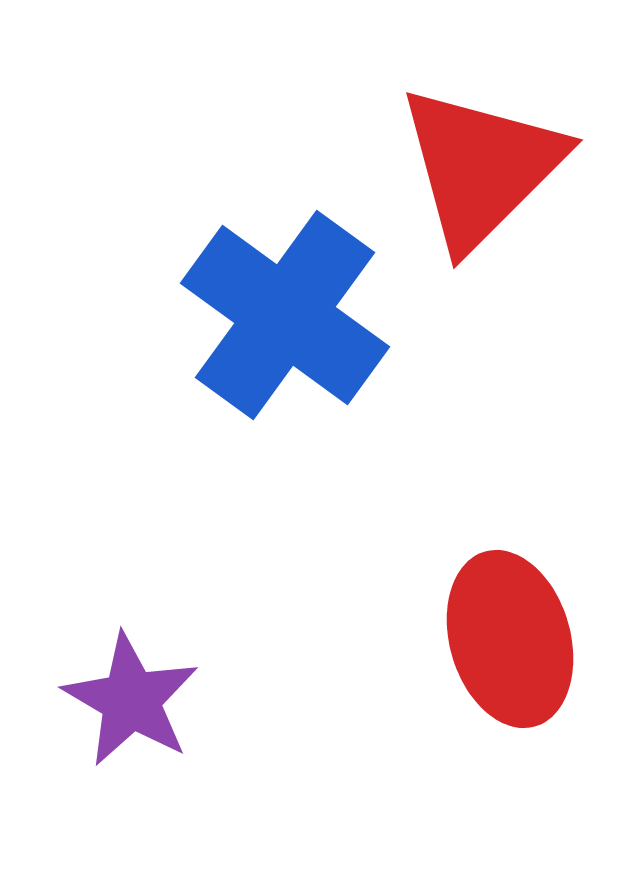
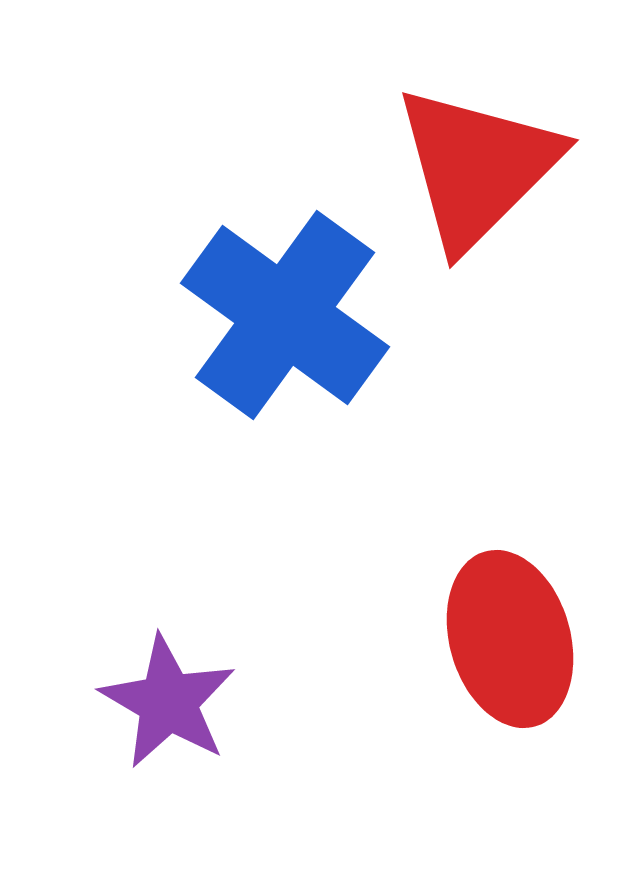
red triangle: moved 4 px left
purple star: moved 37 px right, 2 px down
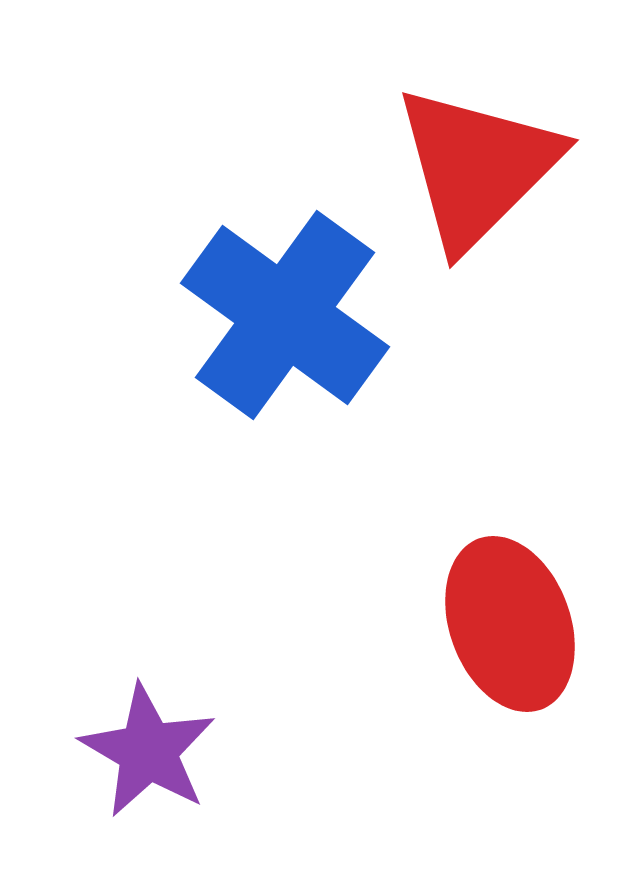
red ellipse: moved 15 px up; rotated 4 degrees counterclockwise
purple star: moved 20 px left, 49 px down
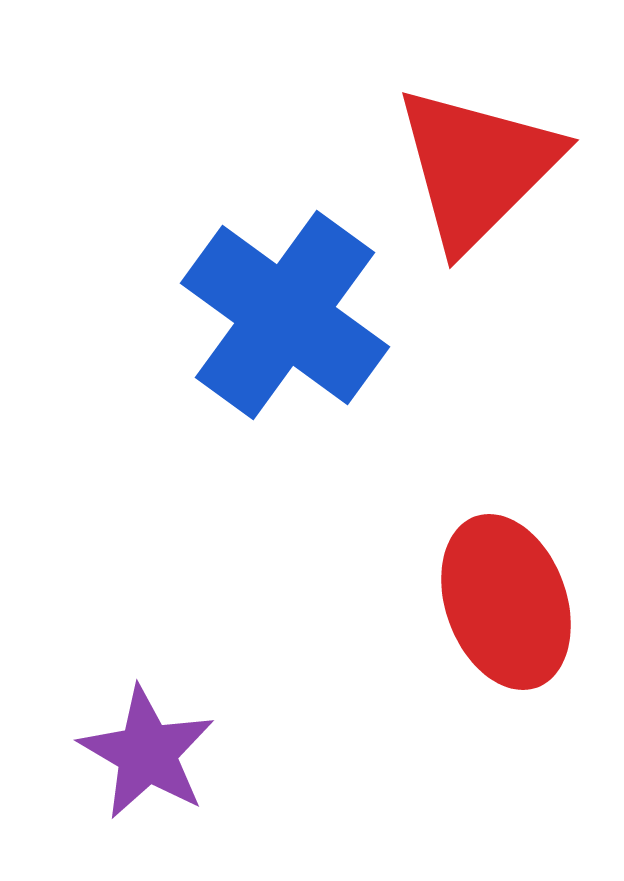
red ellipse: moved 4 px left, 22 px up
purple star: moved 1 px left, 2 px down
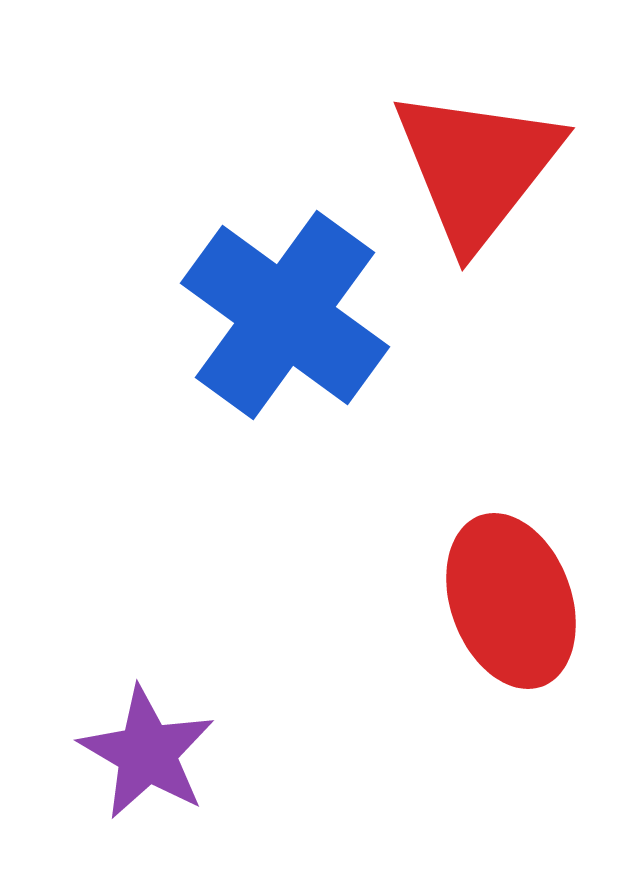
red triangle: rotated 7 degrees counterclockwise
red ellipse: moved 5 px right, 1 px up
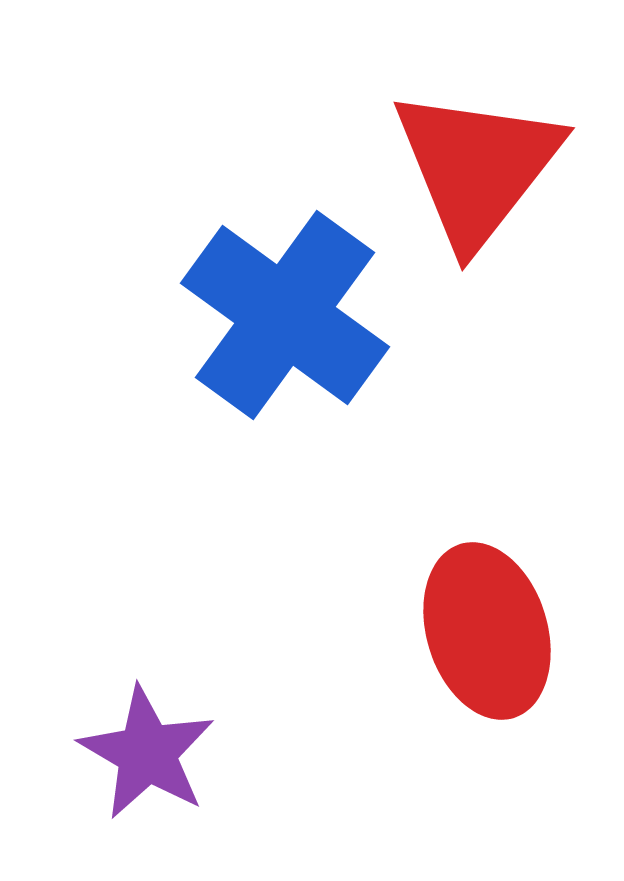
red ellipse: moved 24 px left, 30 px down; rotated 3 degrees clockwise
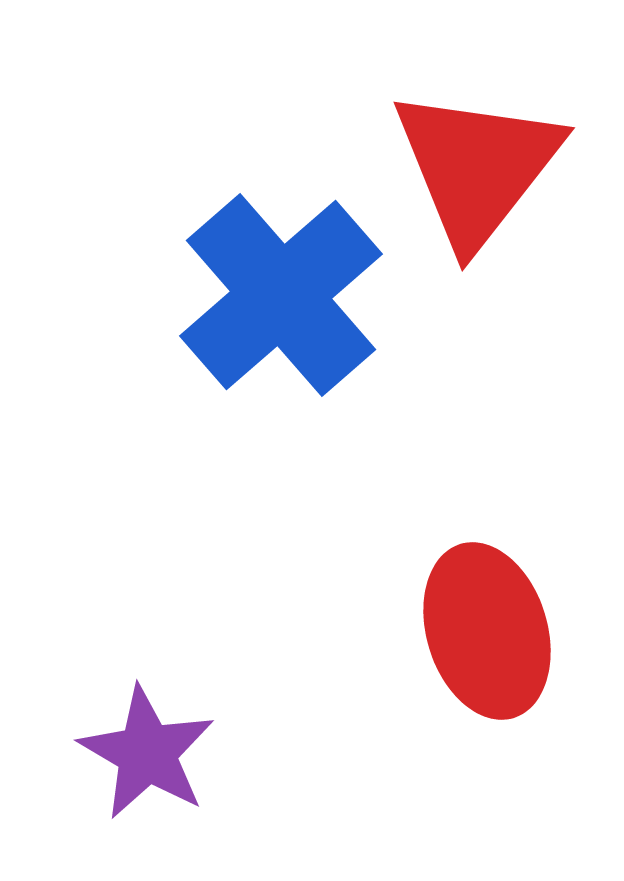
blue cross: moved 4 px left, 20 px up; rotated 13 degrees clockwise
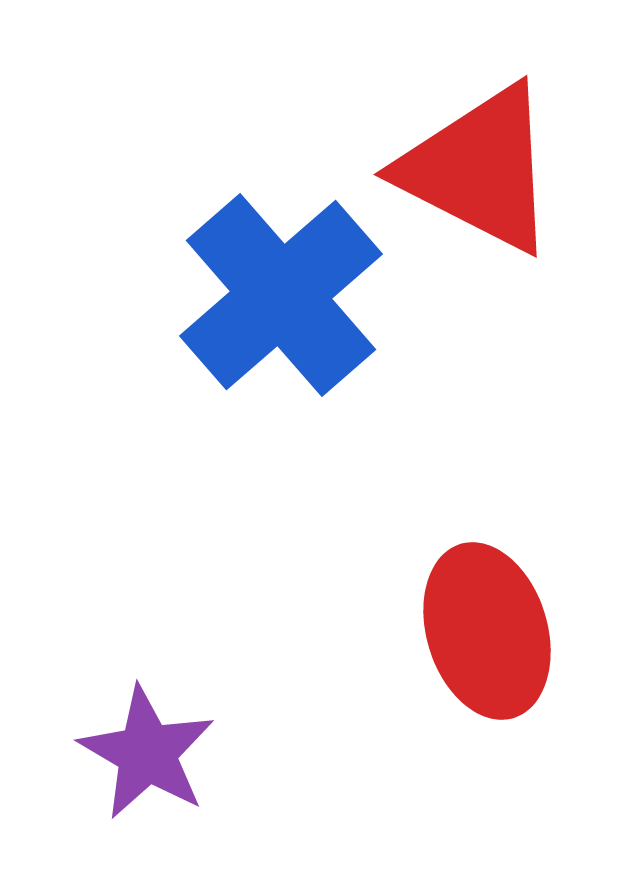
red triangle: moved 2 px right, 2 px down; rotated 41 degrees counterclockwise
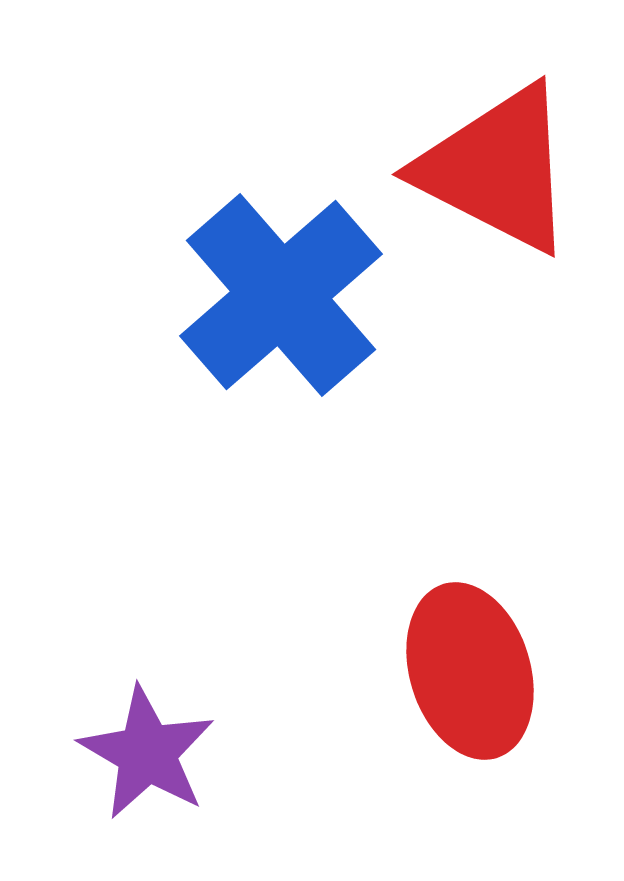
red triangle: moved 18 px right
red ellipse: moved 17 px left, 40 px down
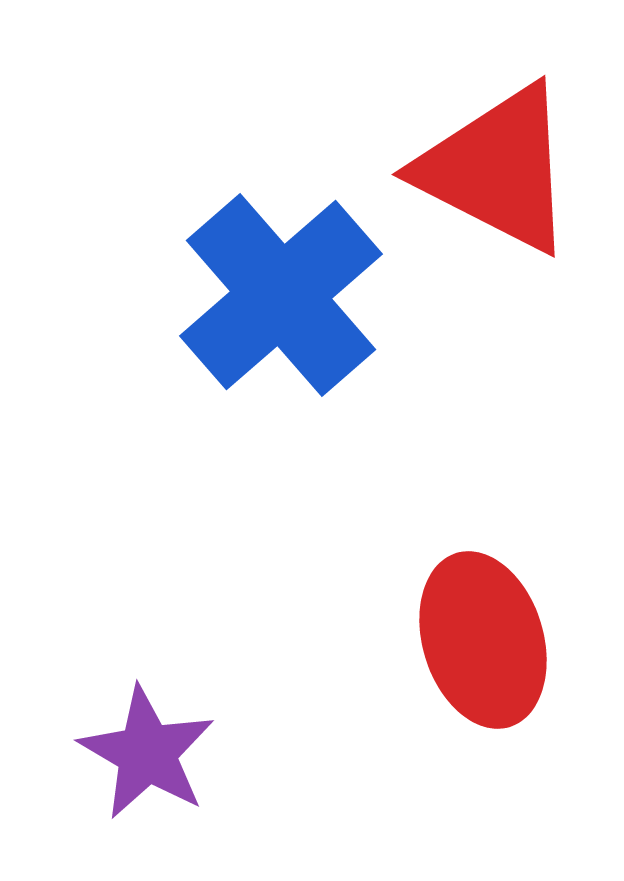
red ellipse: moved 13 px right, 31 px up
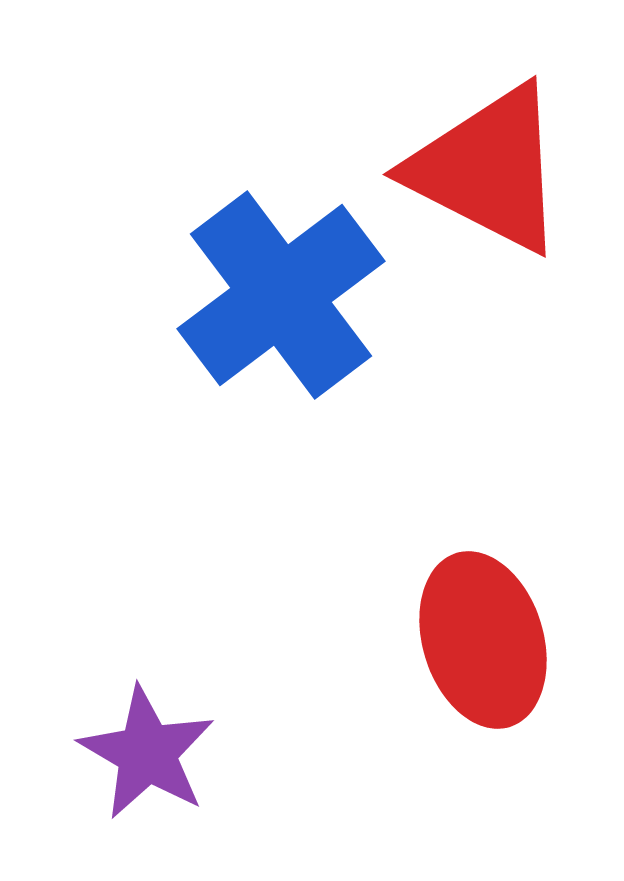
red triangle: moved 9 px left
blue cross: rotated 4 degrees clockwise
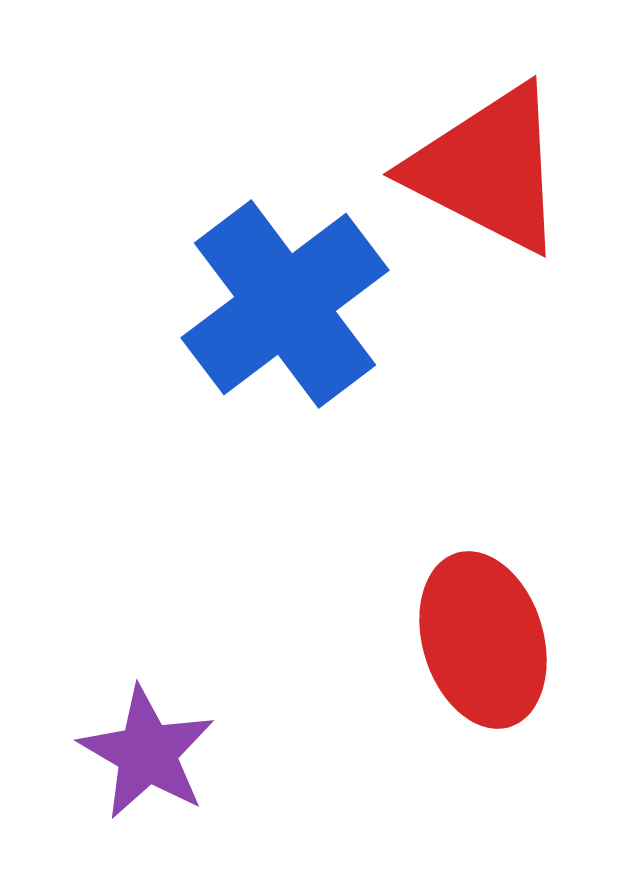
blue cross: moved 4 px right, 9 px down
